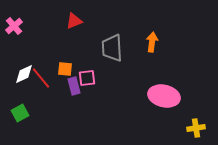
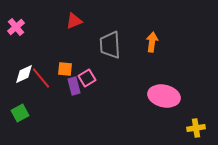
pink cross: moved 2 px right, 1 px down
gray trapezoid: moved 2 px left, 3 px up
pink square: rotated 24 degrees counterclockwise
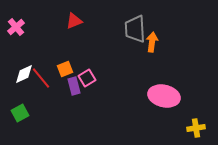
gray trapezoid: moved 25 px right, 16 px up
orange square: rotated 28 degrees counterclockwise
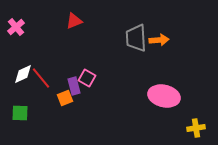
gray trapezoid: moved 1 px right, 9 px down
orange arrow: moved 7 px right, 2 px up; rotated 78 degrees clockwise
orange square: moved 29 px down
white diamond: moved 1 px left
pink square: rotated 30 degrees counterclockwise
green square: rotated 30 degrees clockwise
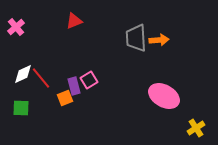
pink square: moved 2 px right, 2 px down; rotated 30 degrees clockwise
pink ellipse: rotated 16 degrees clockwise
green square: moved 1 px right, 5 px up
yellow cross: rotated 24 degrees counterclockwise
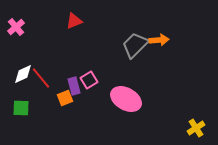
gray trapezoid: moved 1 px left, 7 px down; rotated 48 degrees clockwise
pink ellipse: moved 38 px left, 3 px down
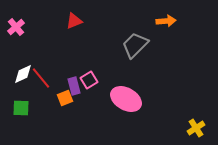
orange arrow: moved 7 px right, 19 px up
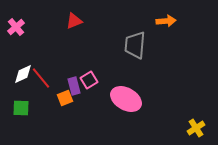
gray trapezoid: rotated 40 degrees counterclockwise
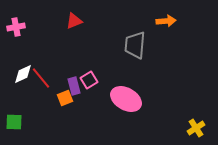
pink cross: rotated 30 degrees clockwise
green square: moved 7 px left, 14 px down
